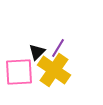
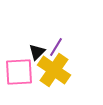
purple line: moved 2 px left, 1 px up
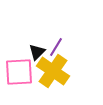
yellow cross: moved 1 px left, 1 px down
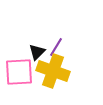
yellow cross: rotated 16 degrees counterclockwise
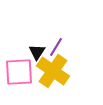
black triangle: rotated 12 degrees counterclockwise
yellow cross: rotated 16 degrees clockwise
